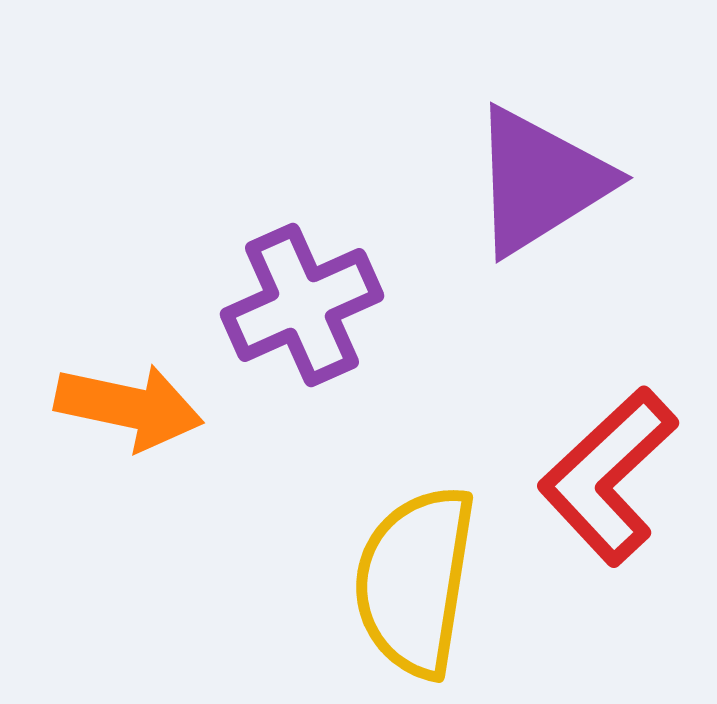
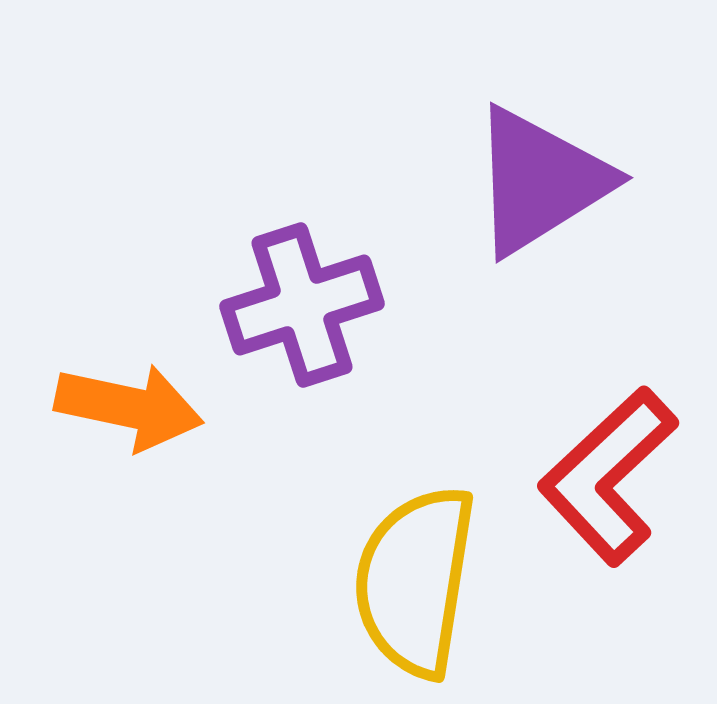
purple cross: rotated 6 degrees clockwise
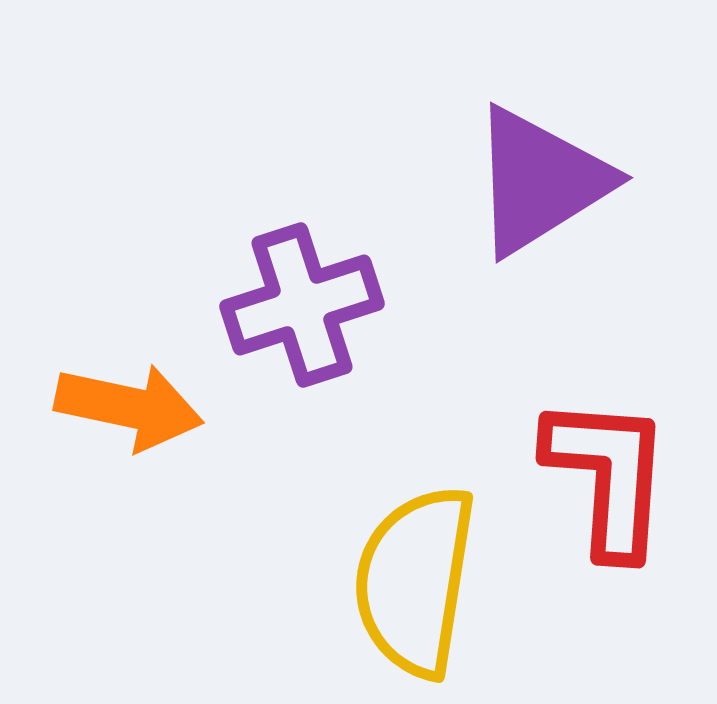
red L-shape: rotated 137 degrees clockwise
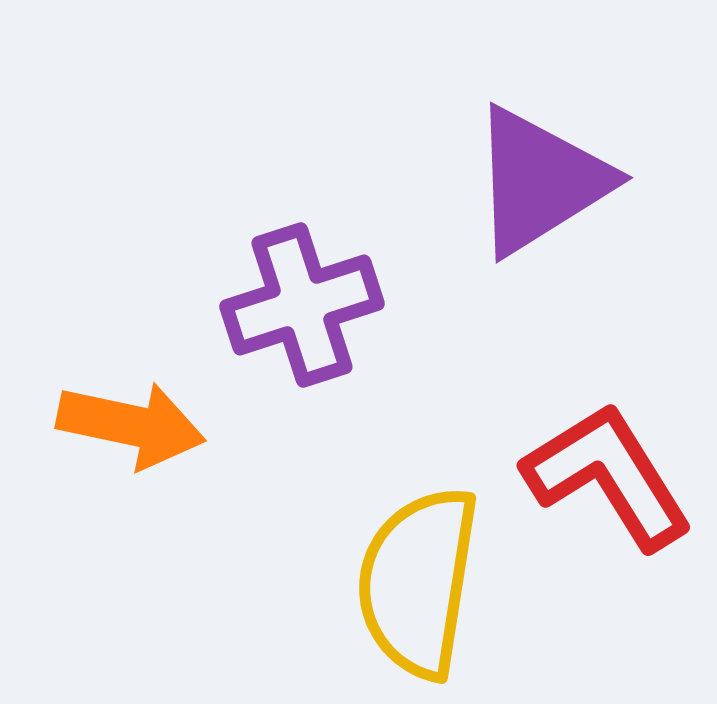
orange arrow: moved 2 px right, 18 px down
red L-shape: rotated 36 degrees counterclockwise
yellow semicircle: moved 3 px right, 1 px down
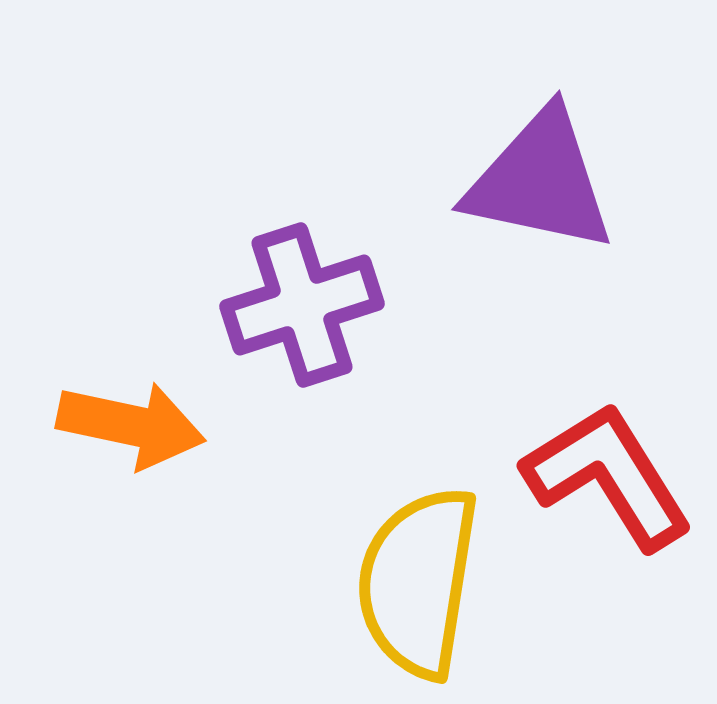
purple triangle: rotated 44 degrees clockwise
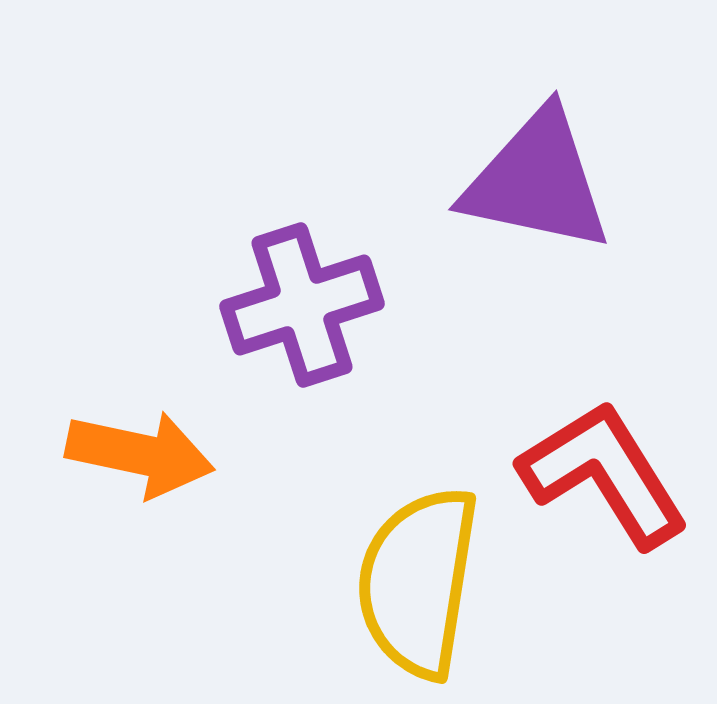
purple triangle: moved 3 px left
orange arrow: moved 9 px right, 29 px down
red L-shape: moved 4 px left, 2 px up
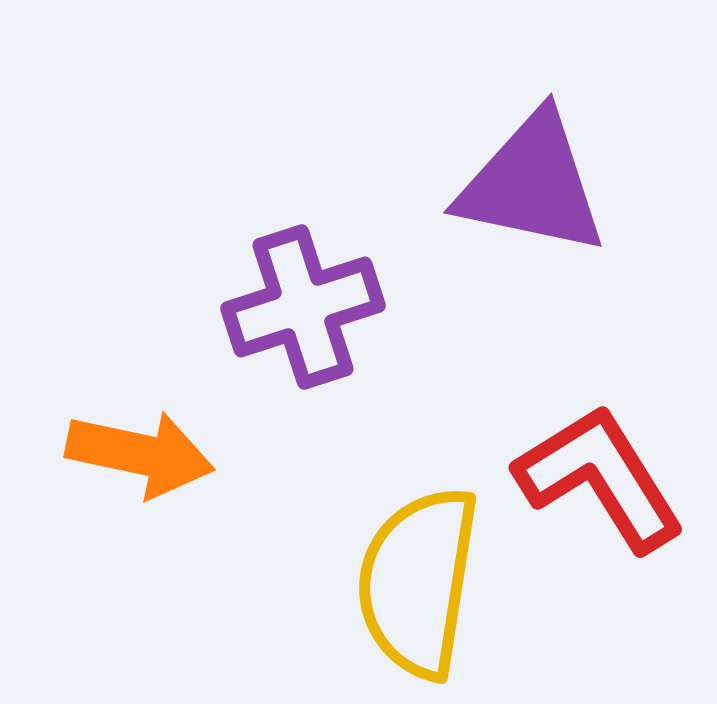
purple triangle: moved 5 px left, 3 px down
purple cross: moved 1 px right, 2 px down
red L-shape: moved 4 px left, 4 px down
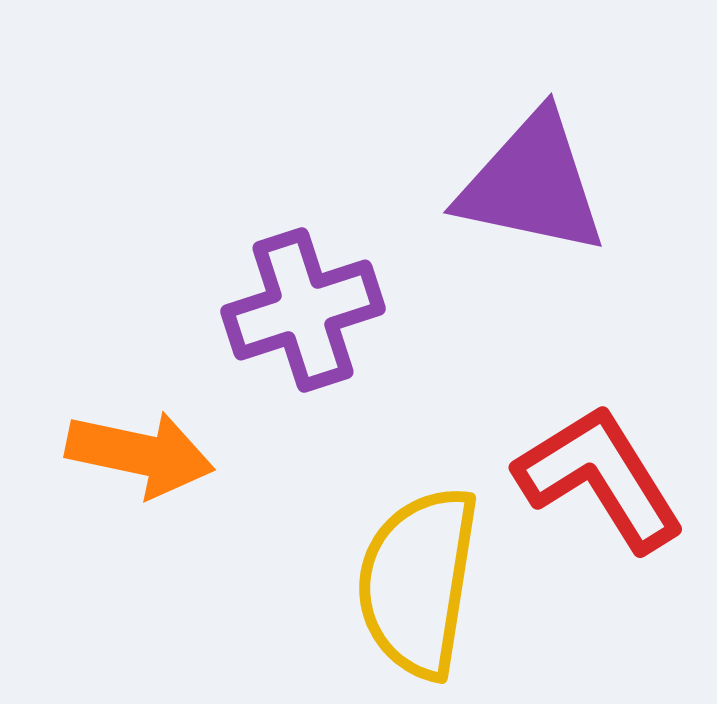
purple cross: moved 3 px down
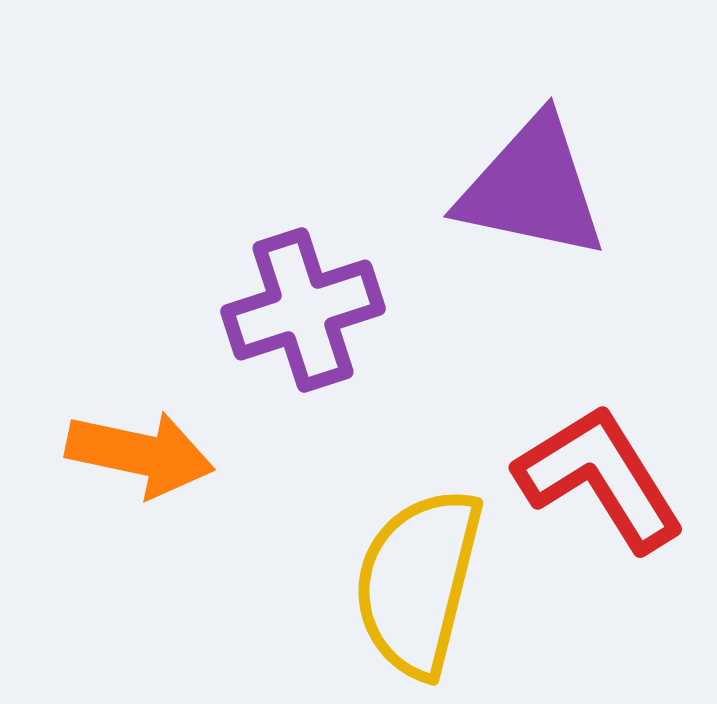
purple triangle: moved 4 px down
yellow semicircle: rotated 5 degrees clockwise
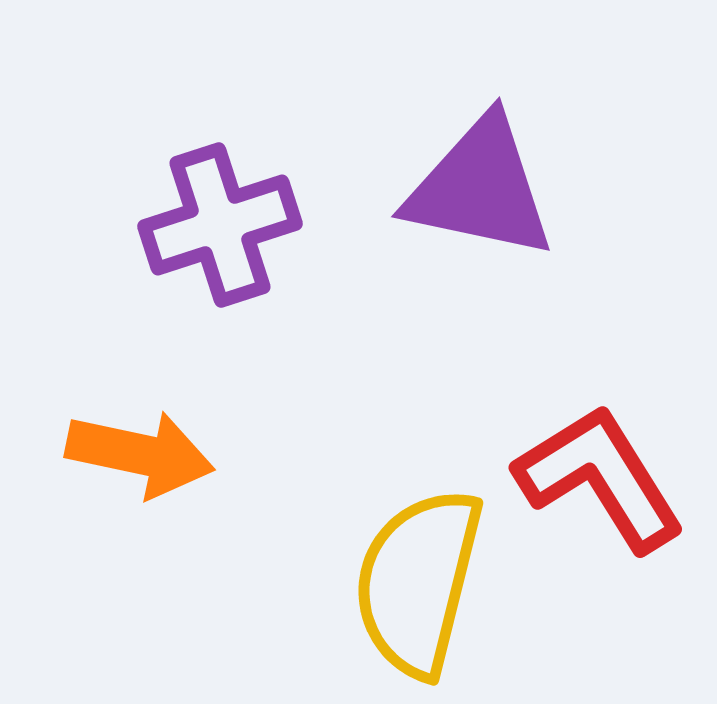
purple triangle: moved 52 px left
purple cross: moved 83 px left, 85 px up
